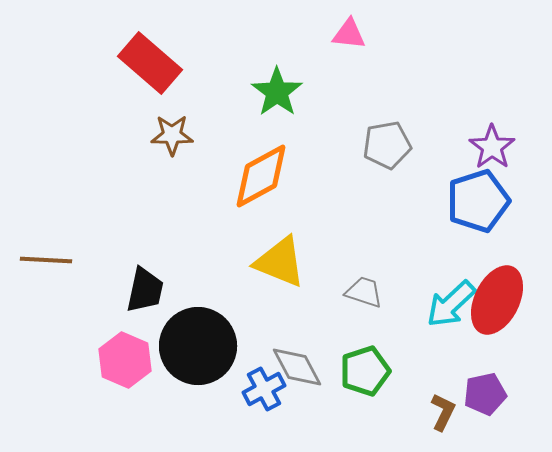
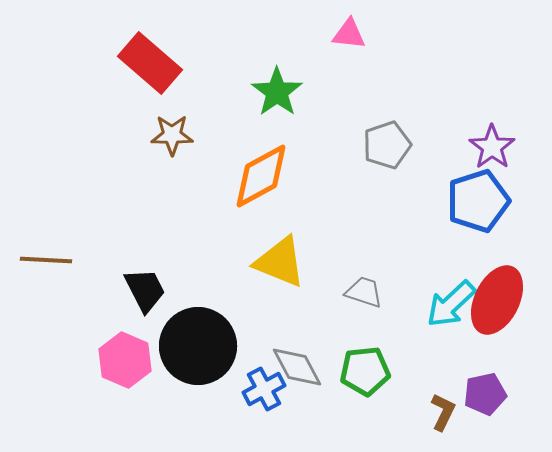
gray pentagon: rotated 9 degrees counterclockwise
black trapezoid: rotated 39 degrees counterclockwise
green pentagon: rotated 12 degrees clockwise
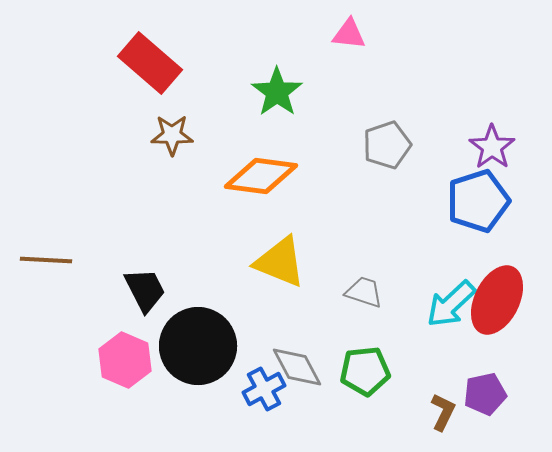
orange diamond: rotated 36 degrees clockwise
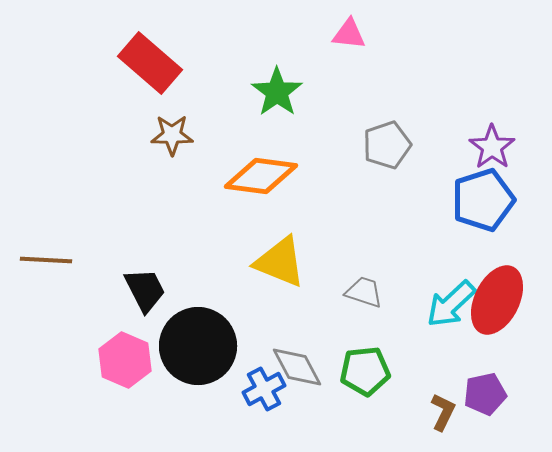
blue pentagon: moved 5 px right, 1 px up
